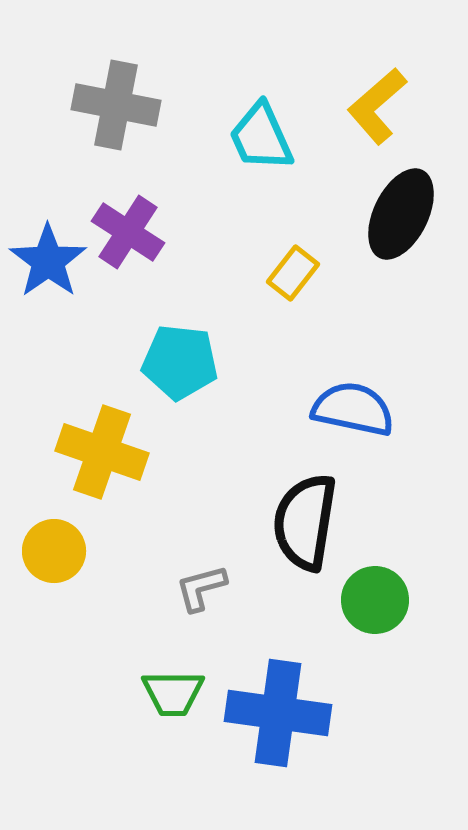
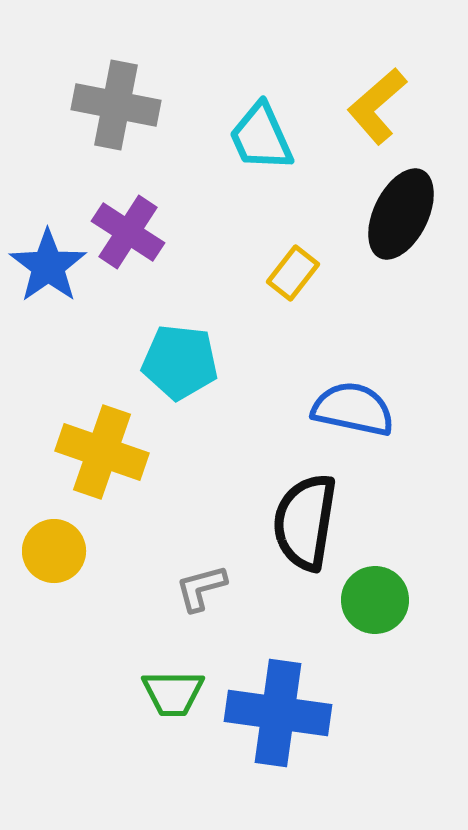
blue star: moved 5 px down
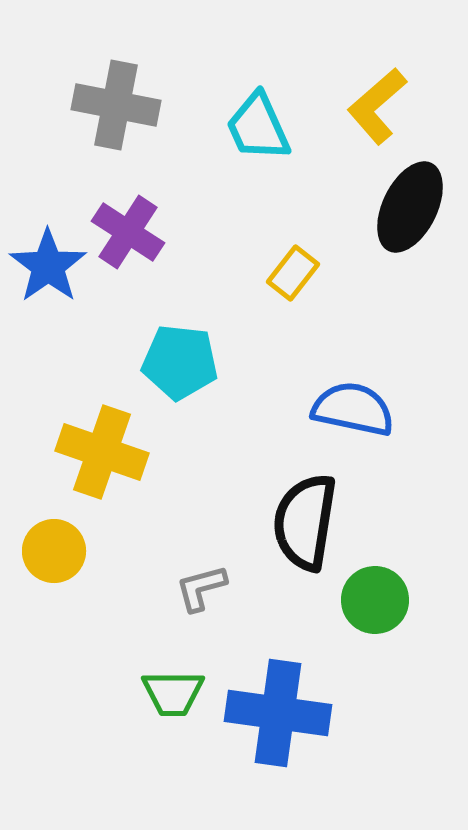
cyan trapezoid: moved 3 px left, 10 px up
black ellipse: moved 9 px right, 7 px up
